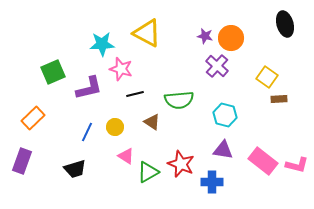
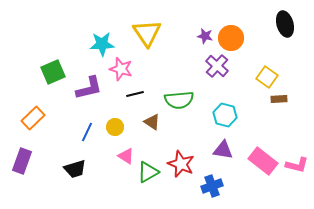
yellow triangle: rotated 28 degrees clockwise
blue cross: moved 4 px down; rotated 20 degrees counterclockwise
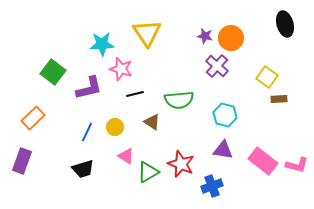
green square: rotated 30 degrees counterclockwise
black trapezoid: moved 8 px right
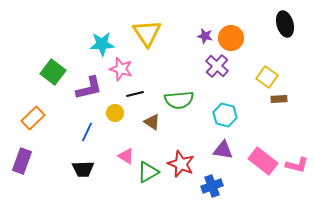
yellow circle: moved 14 px up
black trapezoid: rotated 15 degrees clockwise
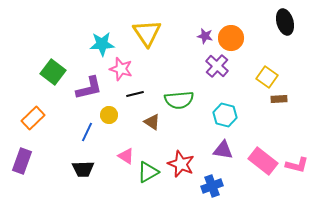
black ellipse: moved 2 px up
yellow circle: moved 6 px left, 2 px down
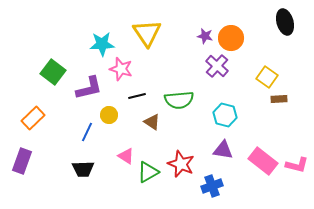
black line: moved 2 px right, 2 px down
